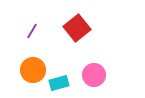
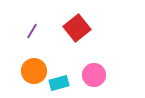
orange circle: moved 1 px right, 1 px down
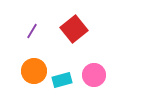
red square: moved 3 px left, 1 px down
cyan rectangle: moved 3 px right, 3 px up
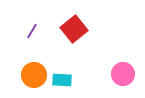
orange circle: moved 4 px down
pink circle: moved 29 px right, 1 px up
cyan rectangle: rotated 18 degrees clockwise
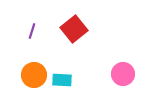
purple line: rotated 14 degrees counterclockwise
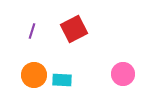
red square: rotated 12 degrees clockwise
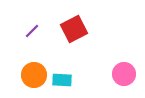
purple line: rotated 28 degrees clockwise
pink circle: moved 1 px right
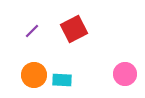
pink circle: moved 1 px right
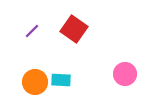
red square: rotated 28 degrees counterclockwise
orange circle: moved 1 px right, 7 px down
cyan rectangle: moved 1 px left
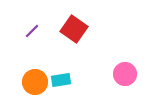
cyan rectangle: rotated 12 degrees counterclockwise
